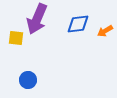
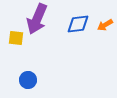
orange arrow: moved 6 px up
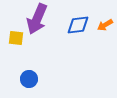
blue diamond: moved 1 px down
blue circle: moved 1 px right, 1 px up
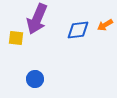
blue diamond: moved 5 px down
blue circle: moved 6 px right
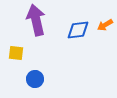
purple arrow: moved 1 px left, 1 px down; rotated 144 degrees clockwise
yellow square: moved 15 px down
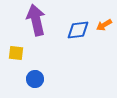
orange arrow: moved 1 px left
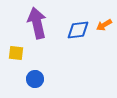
purple arrow: moved 1 px right, 3 px down
